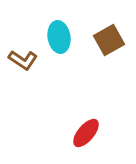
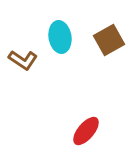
cyan ellipse: moved 1 px right
red ellipse: moved 2 px up
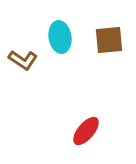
brown square: rotated 24 degrees clockwise
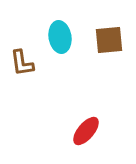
brown L-shape: moved 1 px left, 3 px down; rotated 48 degrees clockwise
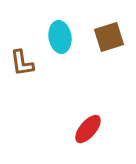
brown square: moved 3 px up; rotated 12 degrees counterclockwise
red ellipse: moved 2 px right, 2 px up
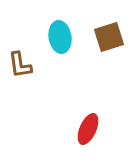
brown L-shape: moved 2 px left, 2 px down
red ellipse: rotated 16 degrees counterclockwise
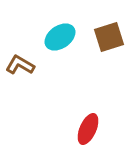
cyan ellipse: rotated 64 degrees clockwise
brown L-shape: rotated 128 degrees clockwise
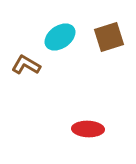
brown L-shape: moved 6 px right
red ellipse: rotated 68 degrees clockwise
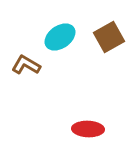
brown square: rotated 12 degrees counterclockwise
